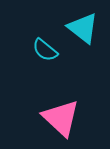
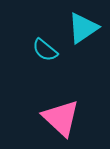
cyan triangle: rotated 48 degrees clockwise
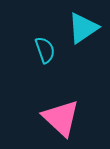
cyan semicircle: rotated 148 degrees counterclockwise
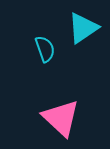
cyan semicircle: moved 1 px up
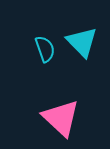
cyan triangle: moved 1 px left, 14 px down; rotated 40 degrees counterclockwise
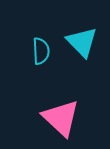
cyan semicircle: moved 4 px left, 2 px down; rotated 16 degrees clockwise
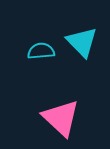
cyan semicircle: rotated 92 degrees counterclockwise
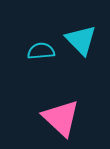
cyan triangle: moved 1 px left, 2 px up
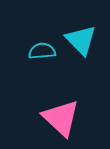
cyan semicircle: moved 1 px right
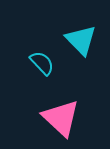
cyan semicircle: moved 12 px down; rotated 52 degrees clockwise
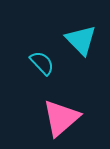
pink triangle: rotated 36 degrees clockwise
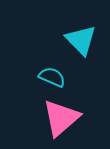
cyan semicircle: moved 10 px right, 14 px down; rotated 24 degrees counterclockwise
